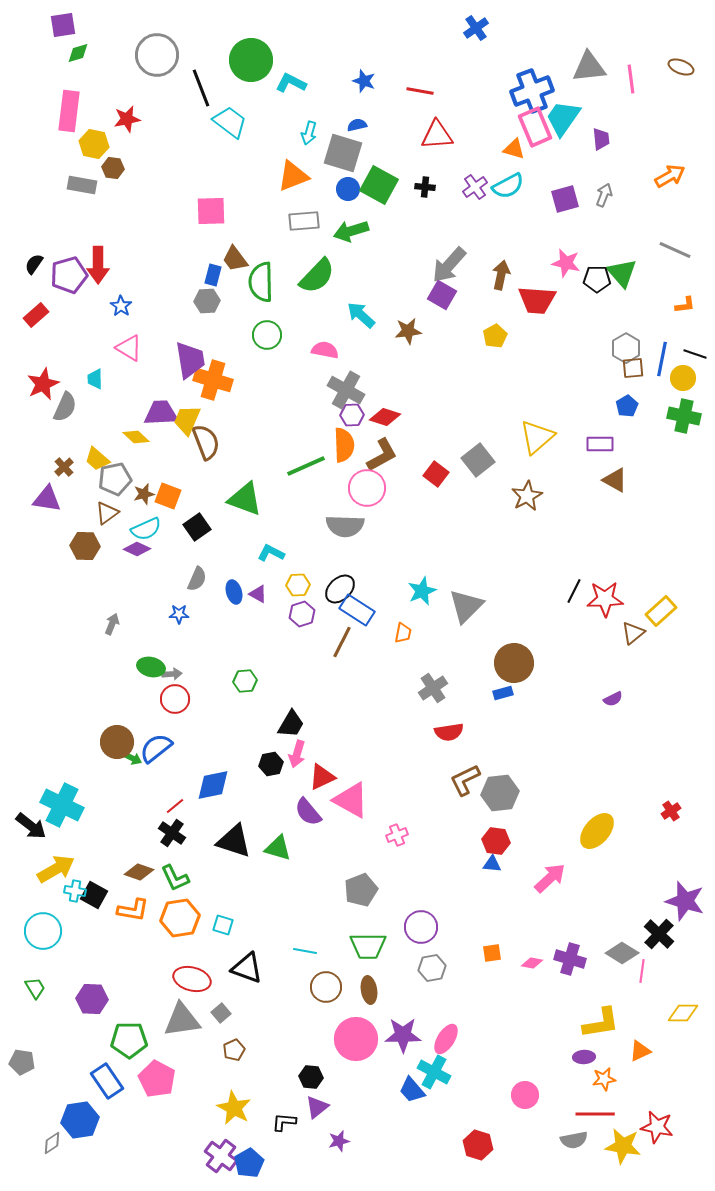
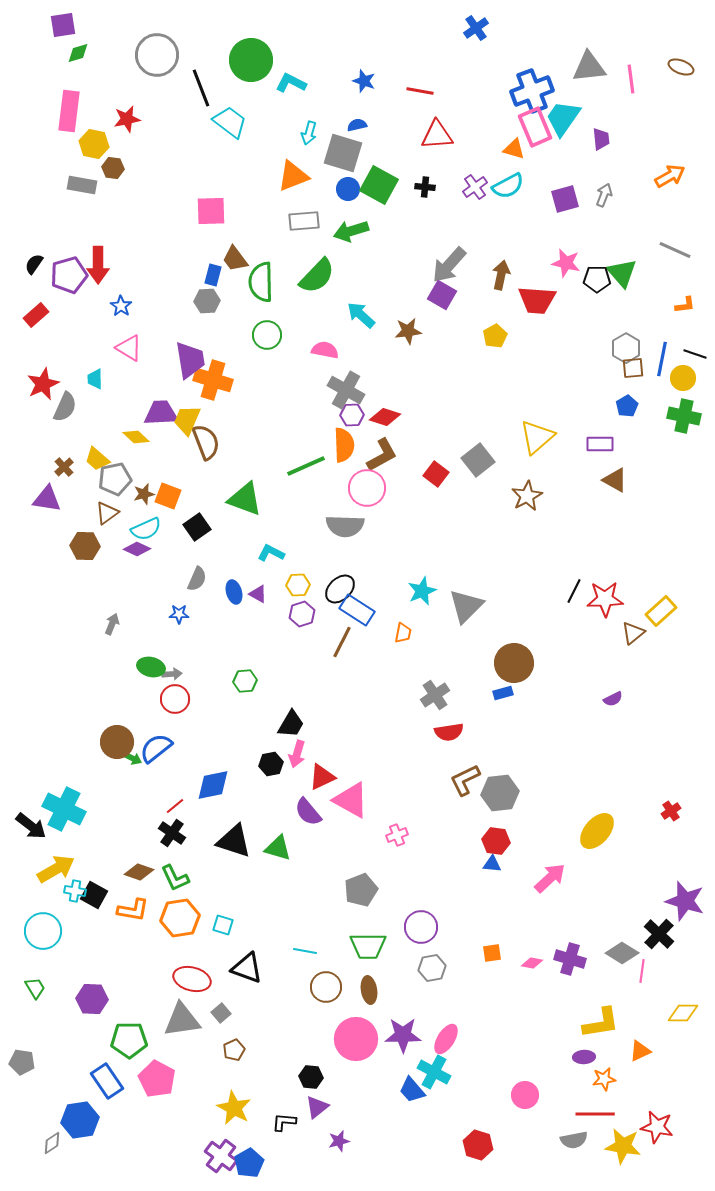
gray cross at (433, 688): moved 2 px right, 7 px down
cyan cross at (62, 805): moved 2 px right, 4 px down
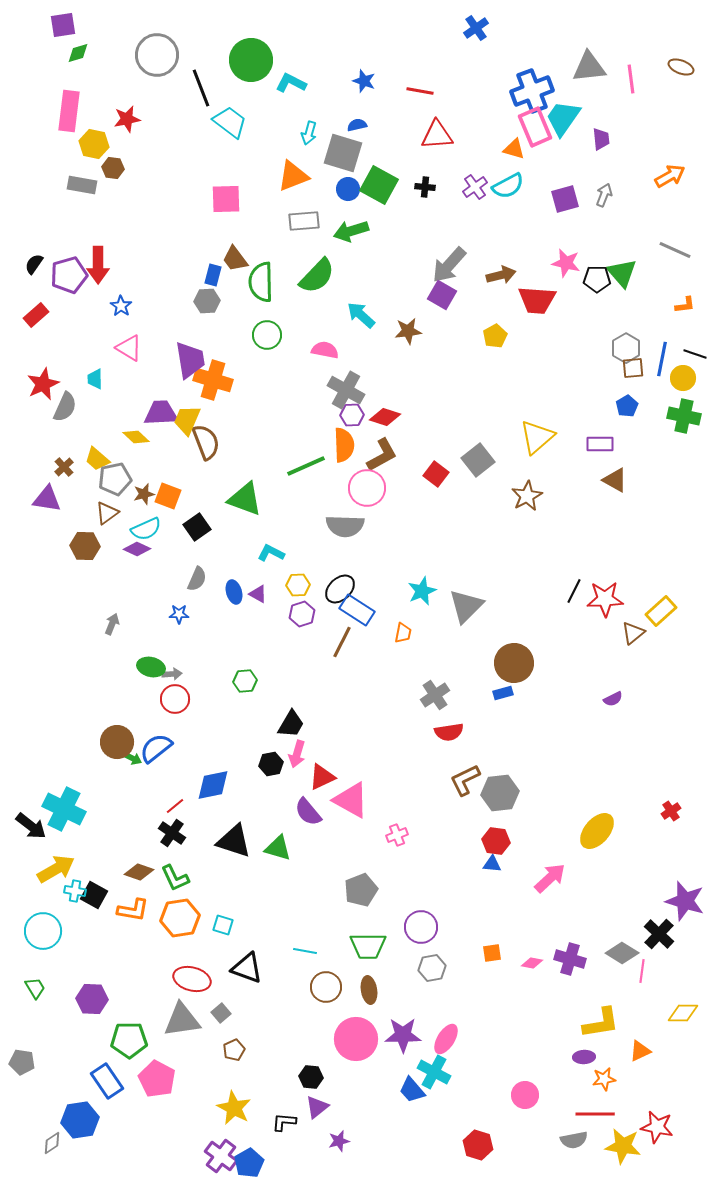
pink square at (211, 211): moved 15 px right, 12 px up
brown arrow at (501, 275): rotated 64 degrees clockwise
